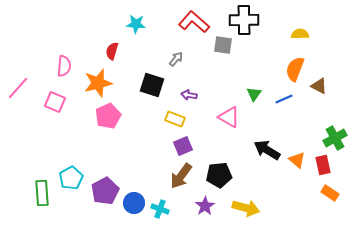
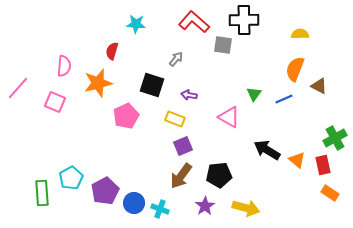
pink pentagon: moved 18 px right
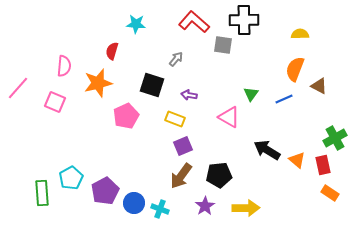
green triangle: moved 3 px left
yellow arrow: rotated 16 degrees counterclockwise
